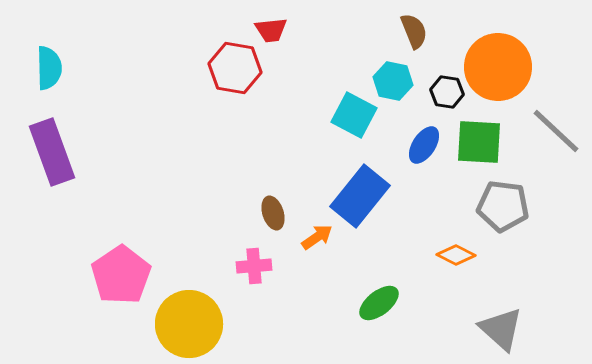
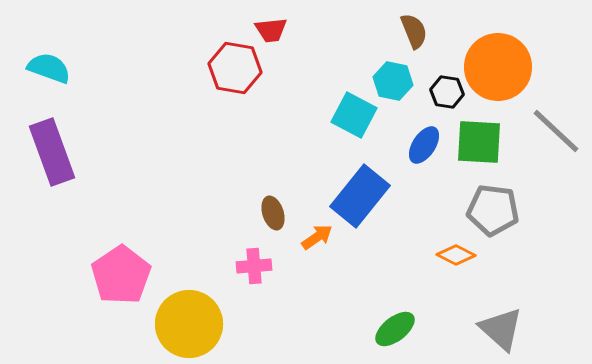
cyan semicircle: rotated 69 degrees counterclockwise
gray pentagon: moved 10 px left, 4 px down
green ellipse: moved 16 px right, 26 px down
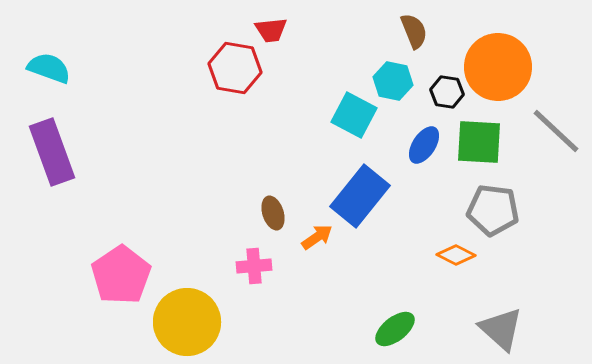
yellow circle: moved 2 px left, 2 px up
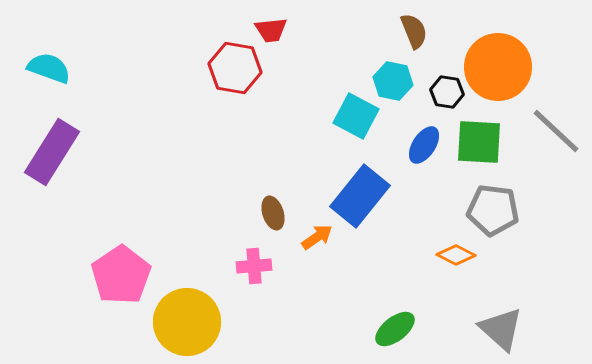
cyan square: moved 2 px right, 1 px down
purple rectangle: rotated 52 degrees clockwise
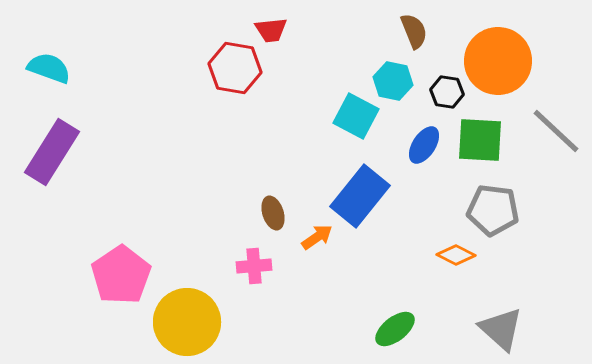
orange circle: moved 6 px up
green square: moved 1 px right, 2 px up
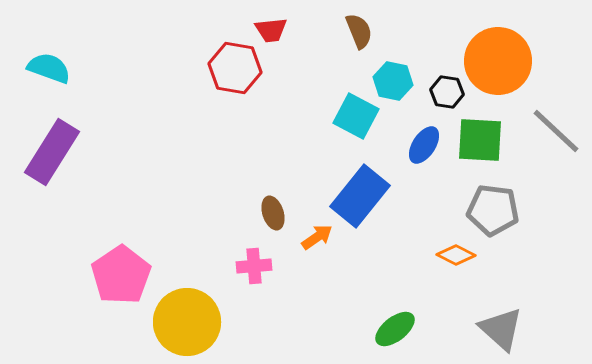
brown semicircle: moved 55 px left
